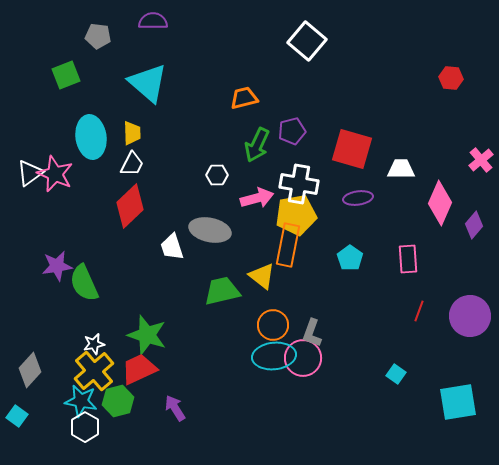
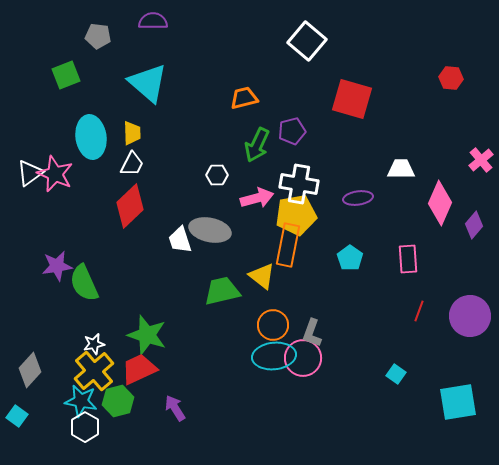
red square at (352, 149): moved 50 px up
white trapezoid at (172, 247): moved 8 px right, 7 px up
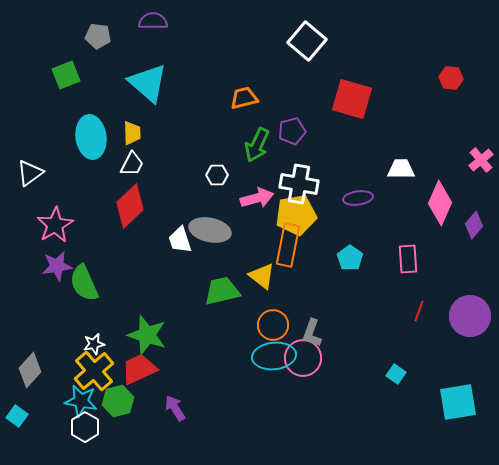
pink star at (55, 174): moved 51 px down; rotated 18 degrees clockwise
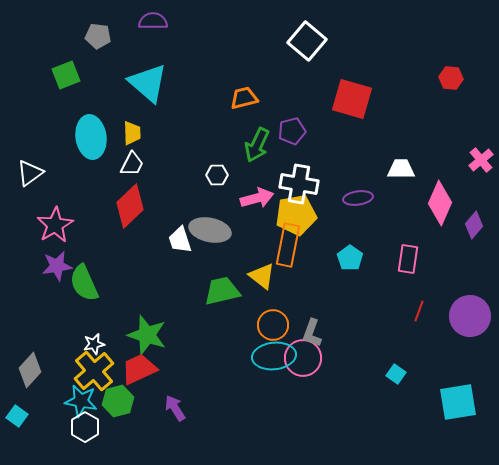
pink rectangle at (408, 259): rotated 12 degrees clockwise
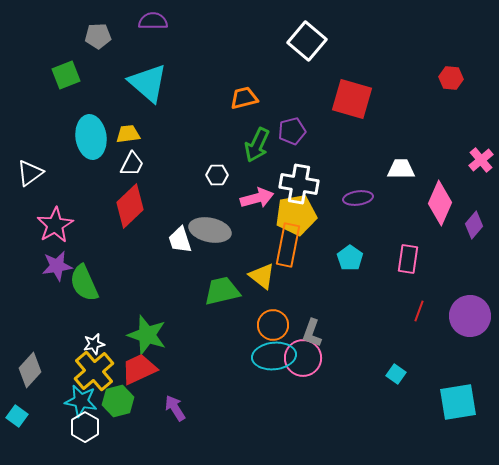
gray pentagon at (98, 36): rotated 10 degrees counterclockwise
yellow trapezoid at (132, 133): moved 4 px left, 1 px down; rotated 95 degrees counterclockwise
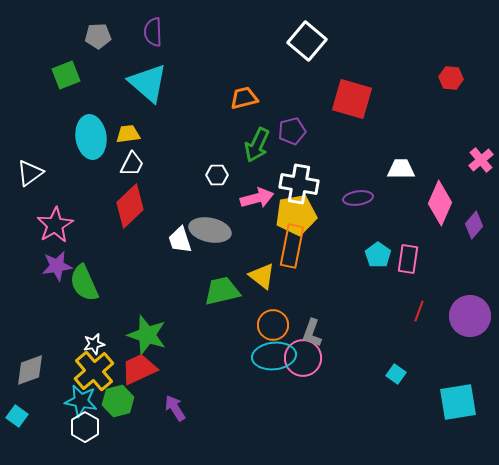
purple semicircle at (153, 21): moved 11 px down; rotated 92 degrees counterclockwise
orange rectangle at (288, 245): moved 4 px right, 1 px down
cyan pentagon at (350, 258): moved 28 px right, 3 px up
gray diamond at (30, 370): rotated 28 degrees clockwise
